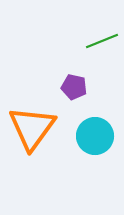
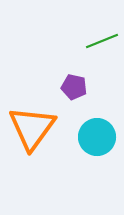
cyan circle: moved 2 px right, 1 px down
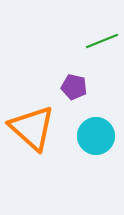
orange triangle: rotated 24 degrees counterclockwise
cyan circle: moved 1 px left, 1 px up
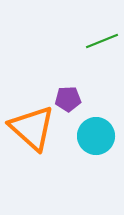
purple pentagon: moved 6 px left, 12 px down; rotated 15 degrees counterclockwise
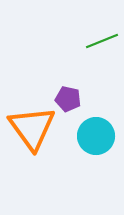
purple pentagon: rotated 15 degrees clockwise
orange triangle: rotated 12 degrees clockwise
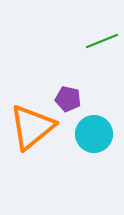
orange triangle: moved 1 px up; rotated 27 degrees clockwise
cyan circle: moved 2 px left, 2 px up
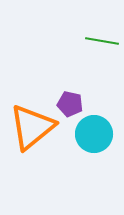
green line: rotated 32 degrees clockwise
purple pentagon: moved 2 px right, 5 px down
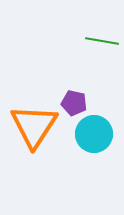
purple pentagon: moved 4 px right, 1 px up
orange triangle: moved 2 px right, 1 px up; rotated 18 degrees counterclockwise
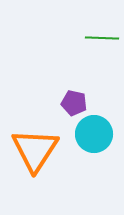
green line: moved 3 px up; rotated 8 degrees counterclockwise
orange triangle: moved 1 px right, 24 px down
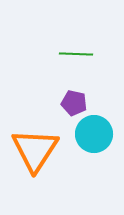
green line: moved 26 px left, 16 px down
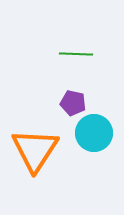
purple pentagon: moved 1 px left
cyan circle: moved 1 px up
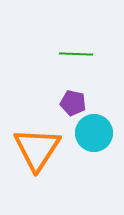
orange triangle: moved 2 px right, 1 px up
